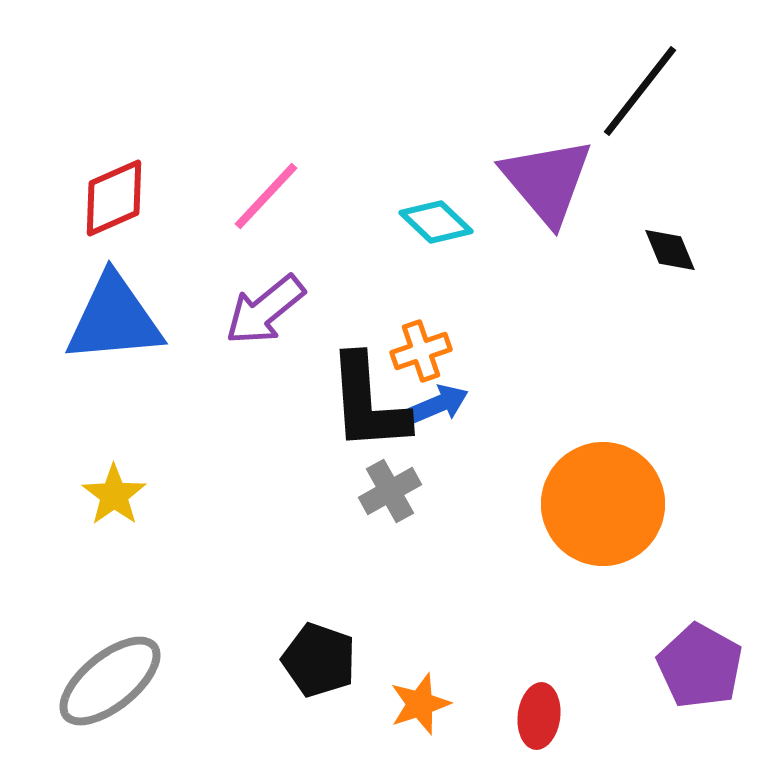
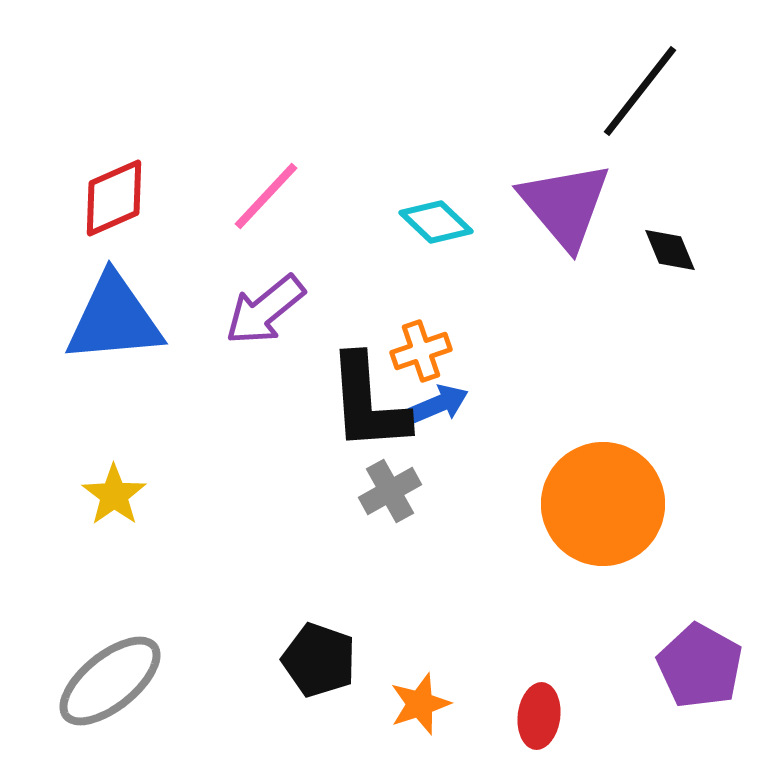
purple triangle: moved 18 px right, 24 px down
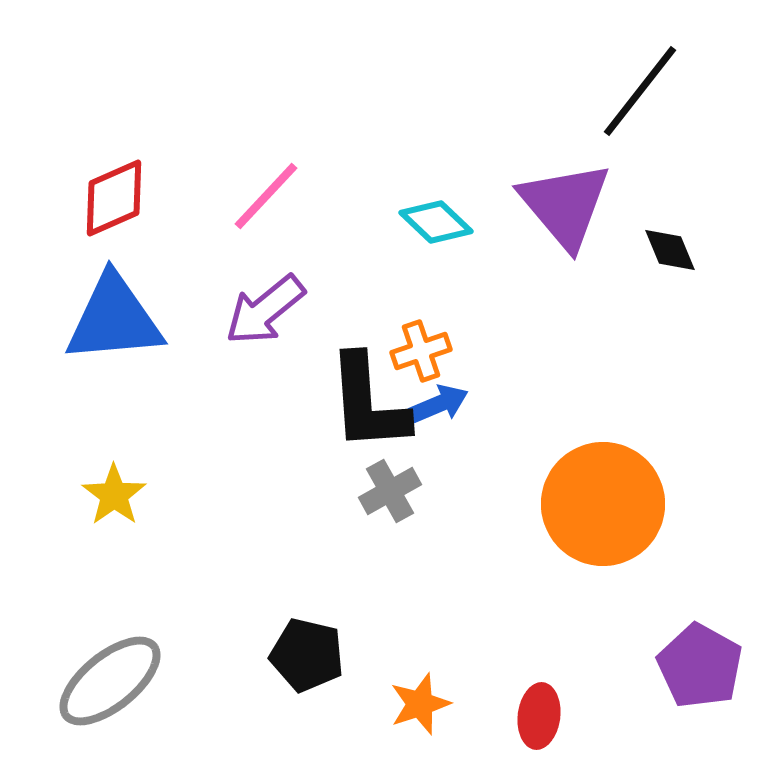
black pentagon: moved 12 px left, 5 px up; rotated 6 degrees counterclockwise
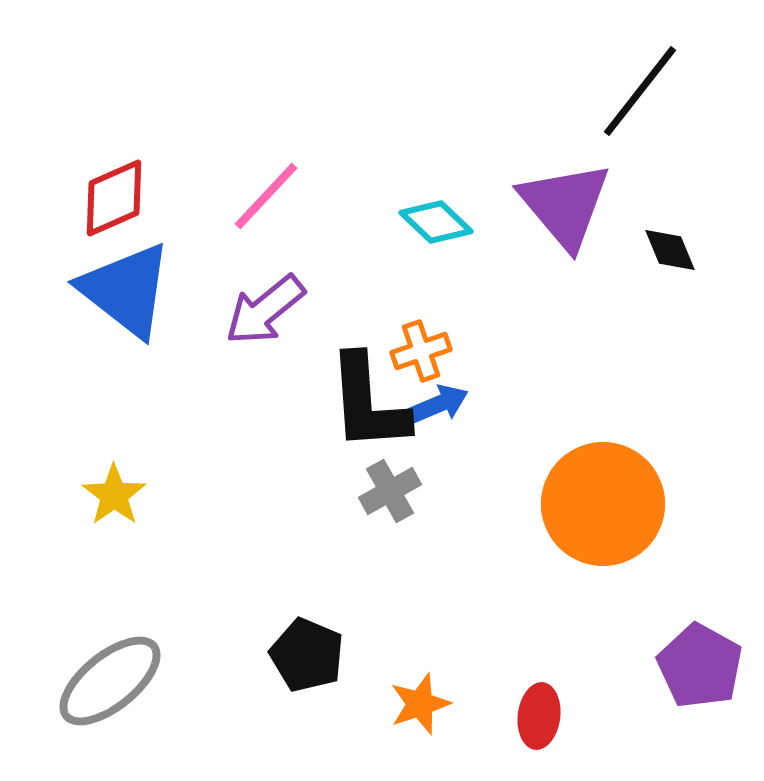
blue triangle: moved 12 px right, 29 px up; rotated 43 degrees clockwise
black pentagon: rotated 10 degrees clockwise
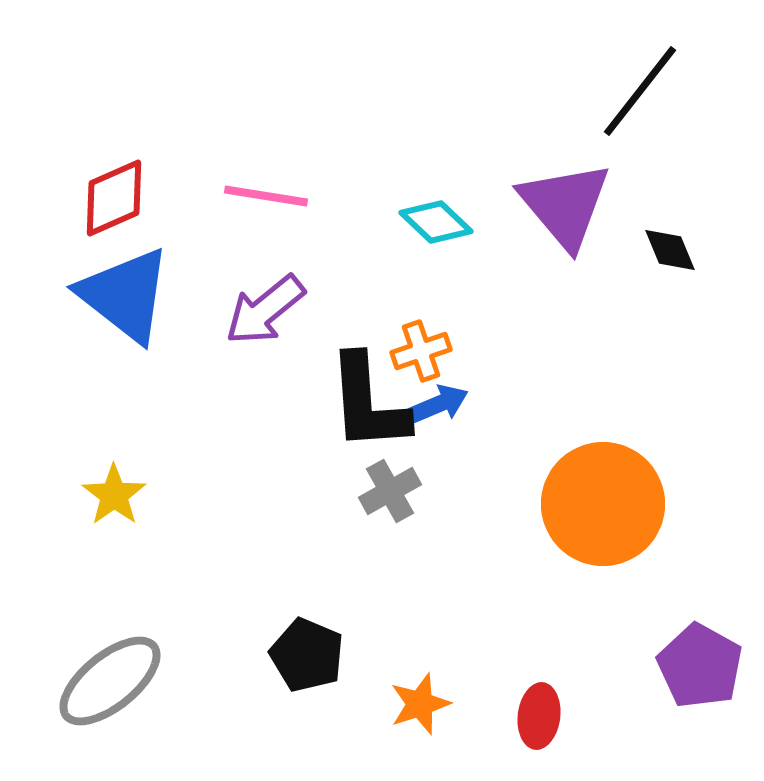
pink line: rotated 56 degrees clockwise
blue triangle: moved 1 px left, 5 px down
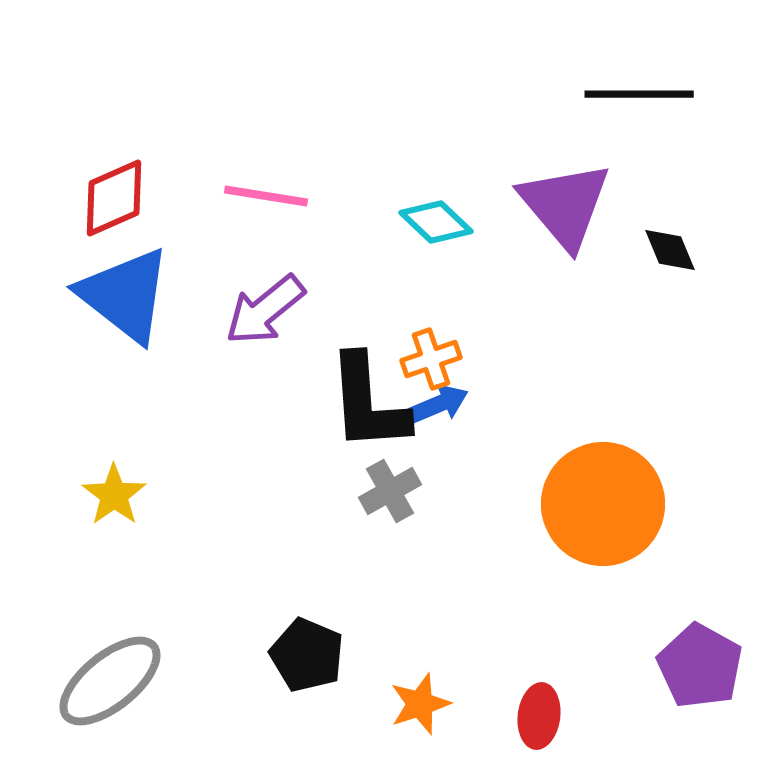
black line: moved 1 px left, 3 px down; rotated 52 degrees clockwise
orange cross: moved 10 px right, 8 px down
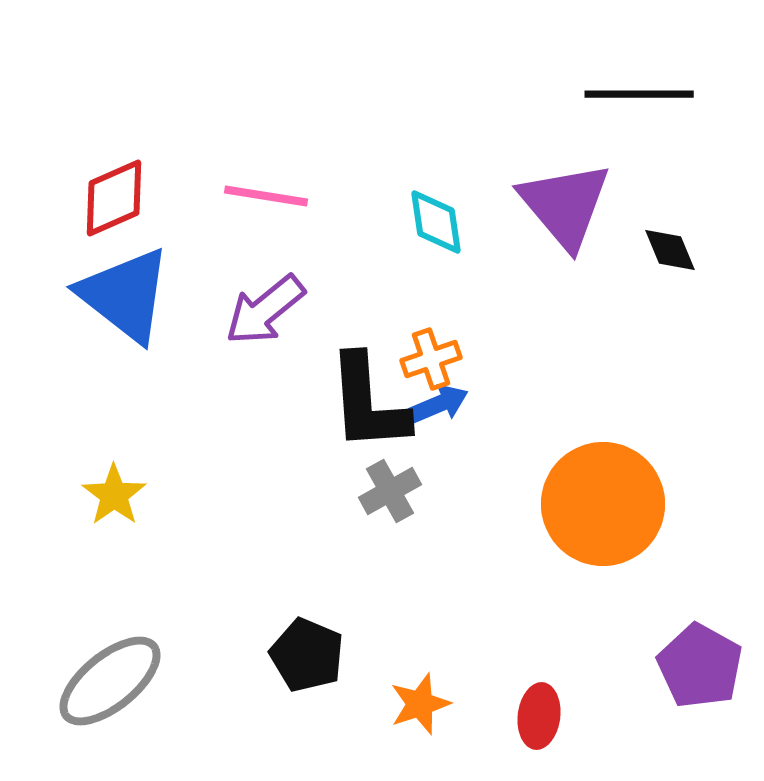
cyan diamond: rotated 38 degrees clockwise
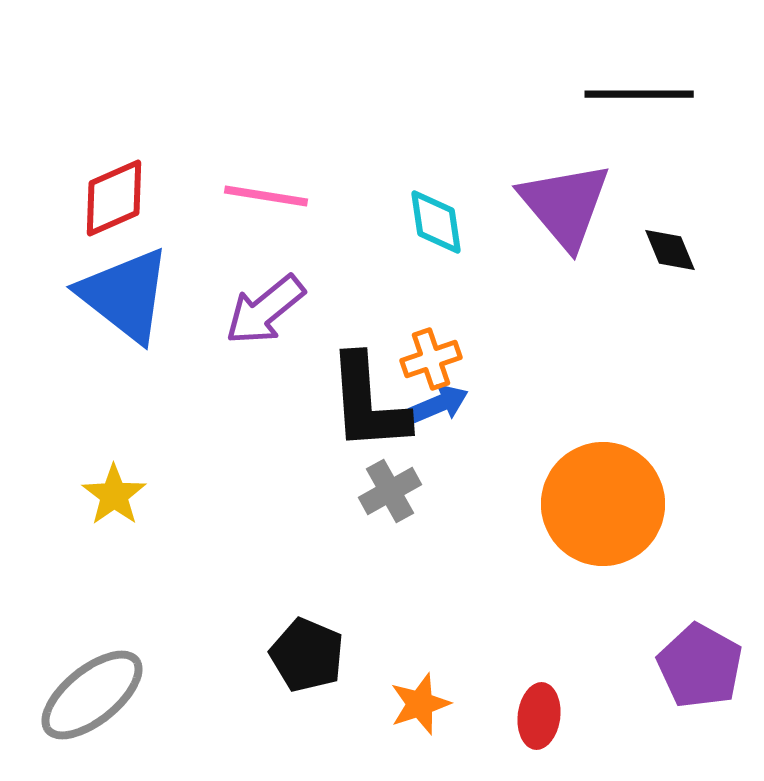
gray ellipse: moved 18 px left, 14 px down
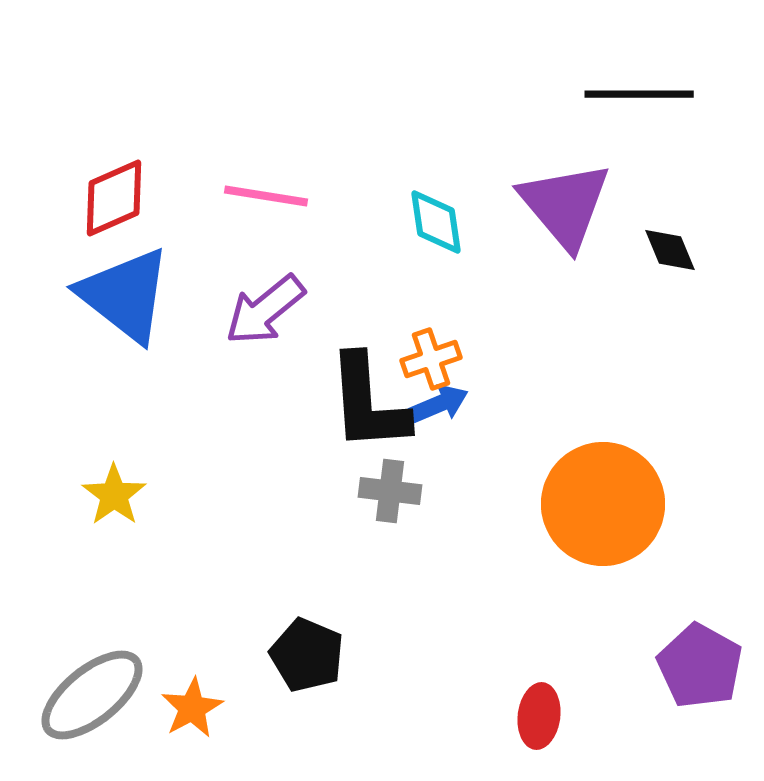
gray cross: rotated 36 degrees clockwise
orange star: moved 228 px left, 4 px down; rotated 10 degrees counterclockwise
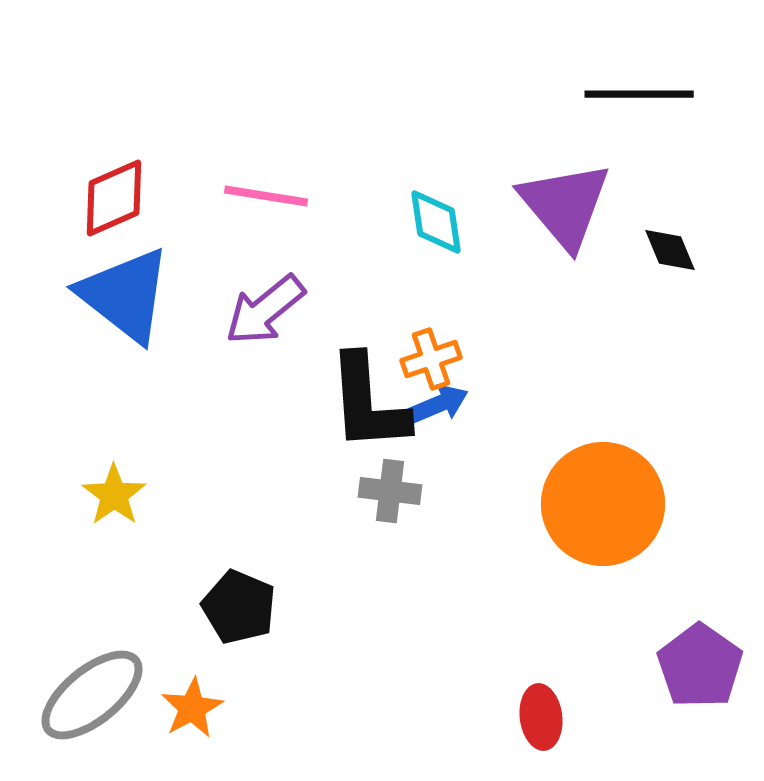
black pentagon: moved 68 px left, 48 px up
purple pentagon: rotated 6 degrees clockwise
red ellipse: moved 2 px right, 1 px down; rotated 14 degrees counterclockwise
